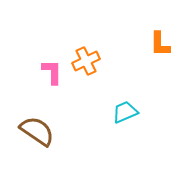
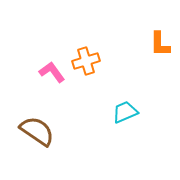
orange cross: rotated 8 degrees clockwise
pink L-shape: rotated 36 degrees counterclockwise
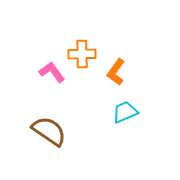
orange L-shape: moved 44 px left, 28 px down; rotated 36 degrees clockwise
orange cross: moved 4 px left, 7 px up; rotated 16 degrees clockwise
brown semicircle: moved 12 px right
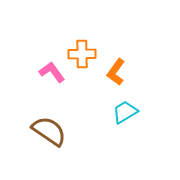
cyan trapezoid: rotated 8 degrees counterclockwise
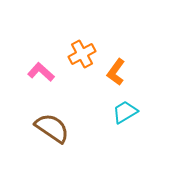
orange cross: rotated 28 degrees counterclockwise
pink L-shape: moved 11 px left; rotated 12 degrees counterclockwise
brown semicircle: moved 3 px right, 3 px up
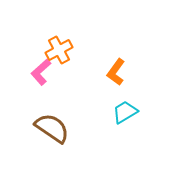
orange cross: moved 23 px left, 4 px up
pink L-shape: rotated 84 degrees counterclockwise
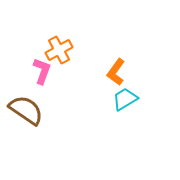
pink L-shape: moved 1 px right, 1 px up; rotated 152 degrees clockwise
cyan trapezoid: moved 13 px up
brown semicircle: moved 26 px left, 18 px up
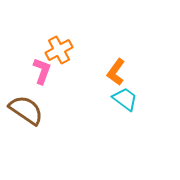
cyan trapezoid: rotated 68 degrees clockwise
